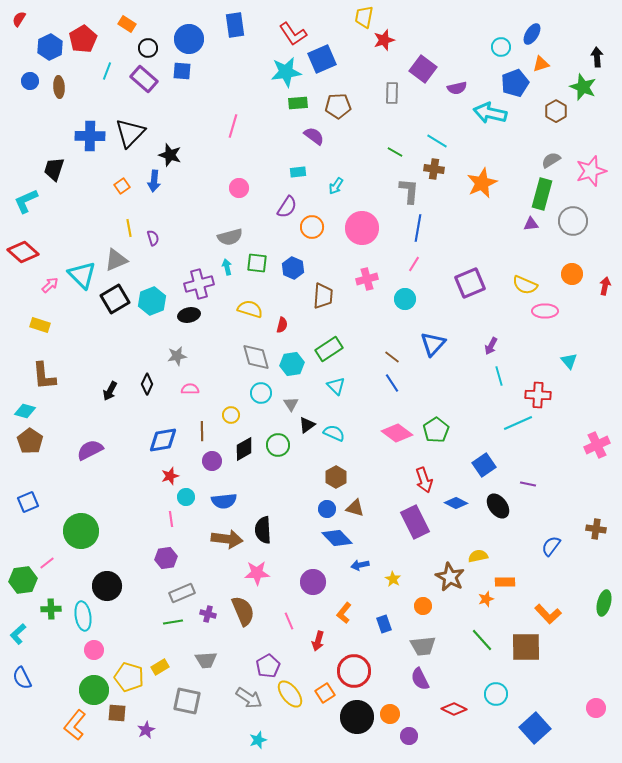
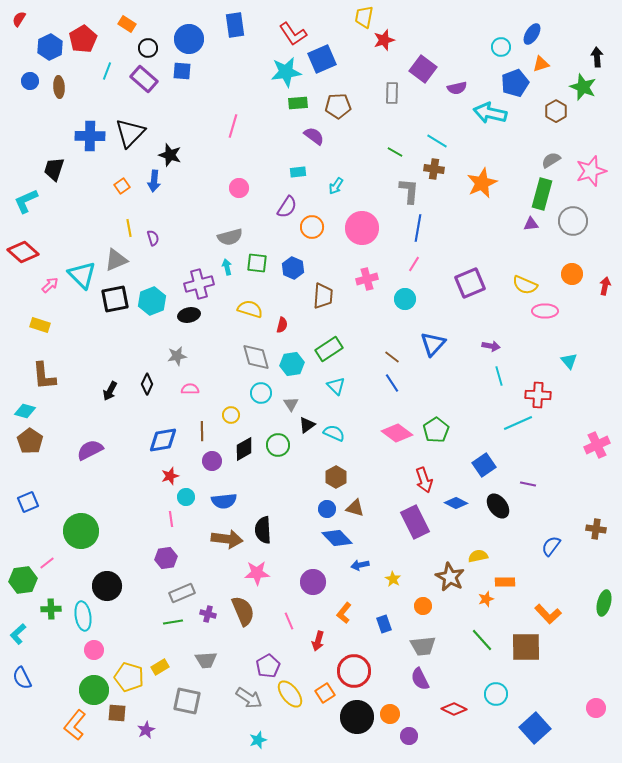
black square at (115, 299): rotated 20 degrees clockwise
purple arrow at (491, 346): rotated 108 degrees counterclockwise
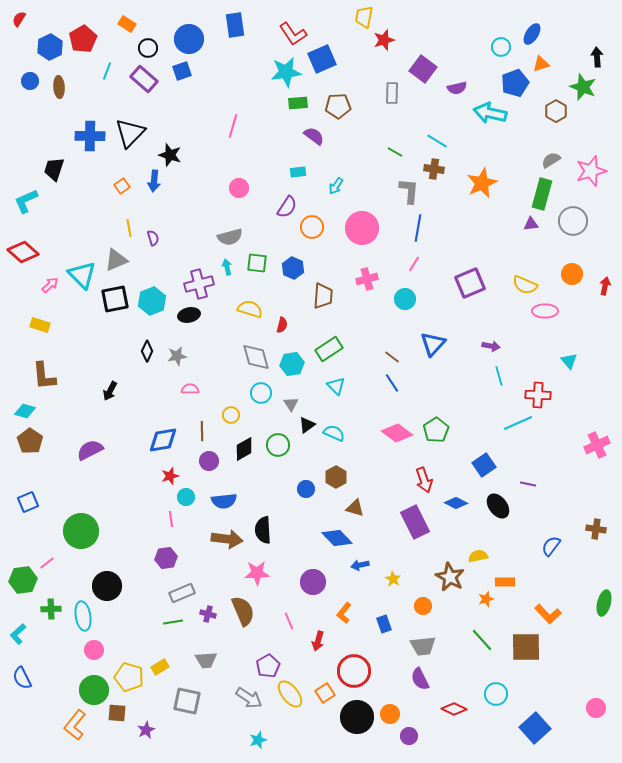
blue square at (182, 71): rotated 24 degrees counterclockwise
black diamond at (147, 384): moved 33 px up
purple circle at (212, 461): moved 3 px left
blue circle at (327, 509): moved 21 px left, 20 px up
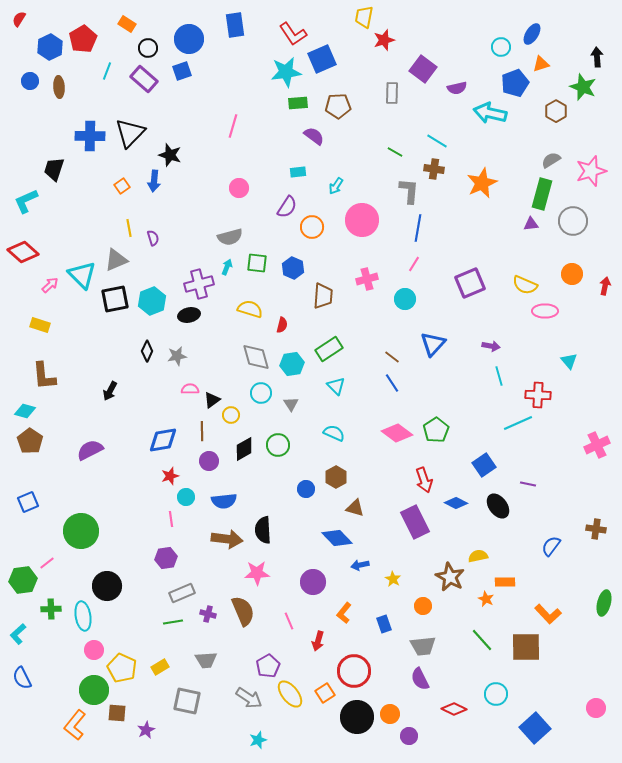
pink circle at (362, 228): moved 8 px up
cyan arrow at (227, 267): rotated 35 degrees clockwise
black triangle at (307, 425): moved 95 px left, 25 px up
orange star at (486, 599): rotated 28 degrees counterclockwise
yellow pentagon at (129, 677): moved 7 px left, 9 px up; rotated 8 degrees clockwise
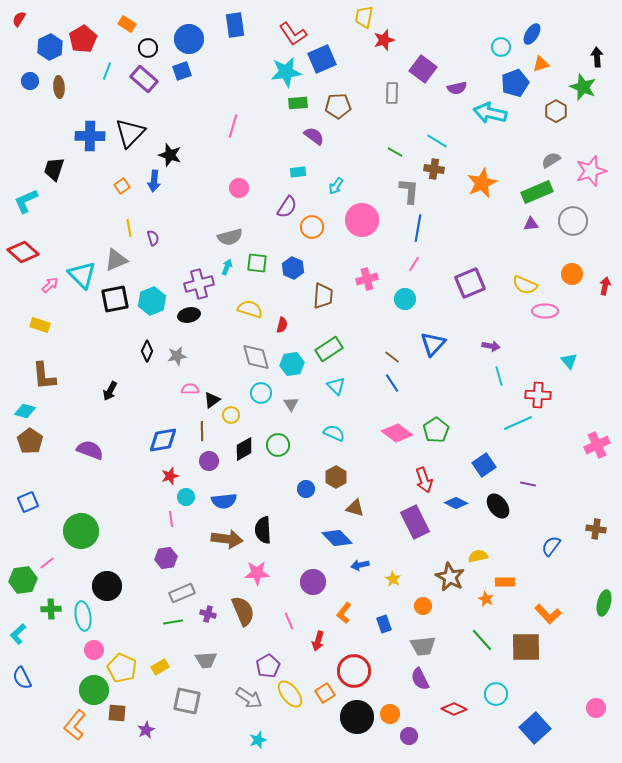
green rectangle at (542, 194): moved 5 px left, 2 px up; rotated 52 degrees clockwise
purple semicircle at (90, 450): rotated 48 degrees clockwise
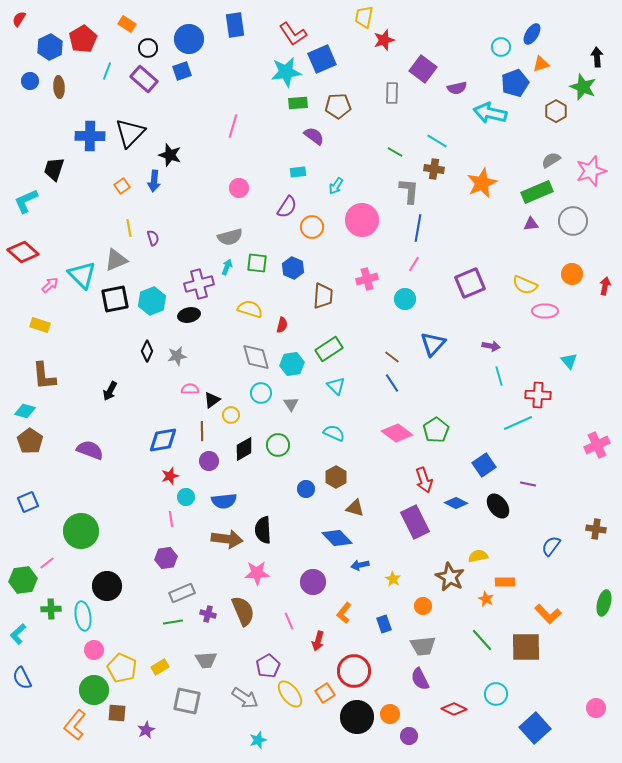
gray arrow at (249, 698): moved 4 px left
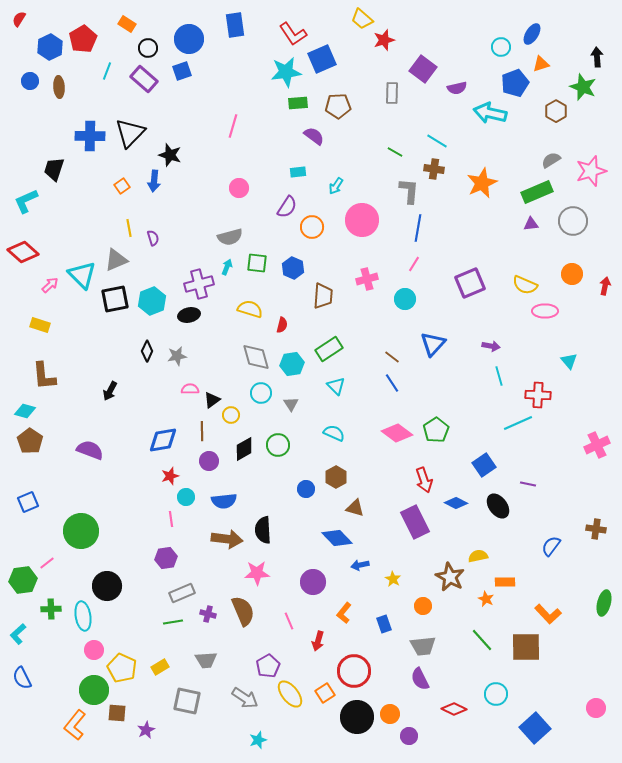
yellow trapezoid at (364, 17): moved 2 px left, 2 px down; rotated 60 degrees counterclockwise
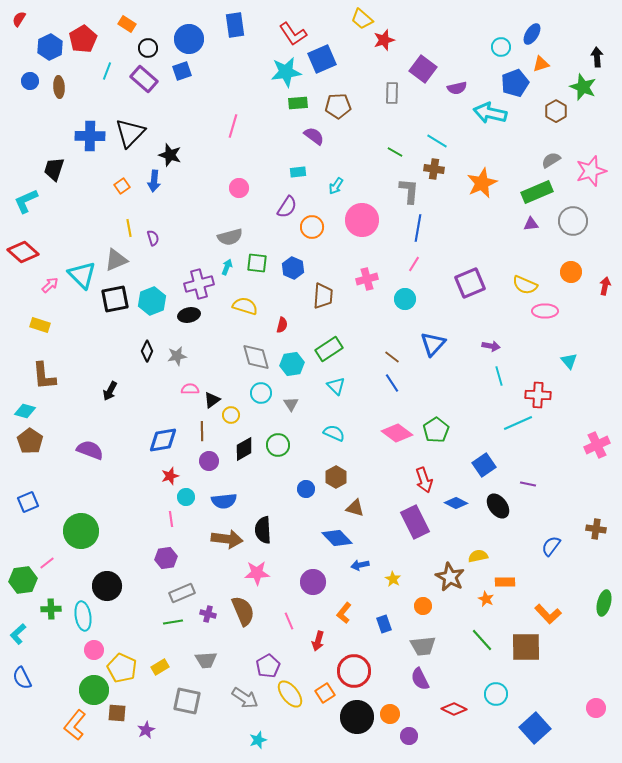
orange circle at (572, 274): moved 1 px left, 2 px up
yellow semicircle at (250, 309): moved 5 px left, 3 px up
